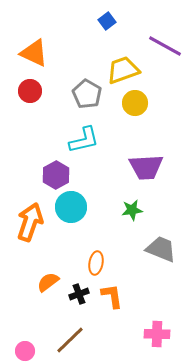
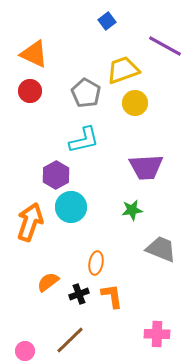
orange triangle: moved 1 px down
gray pentagon: moved 1 px left, 1 px up
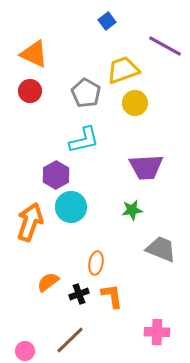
pink cross: moved 2 px up
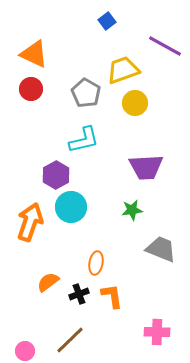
red circle: moved 1 px right, 2 px up
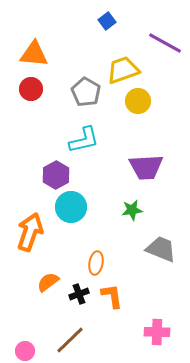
purple line: moved 3 px up
orange triangle: rotated 20 degrees counterclockwise
gray pentagon: moved 1 px up
yellow circle: moved 3 px right, 2 px up
orange arrow: moved 10 px down
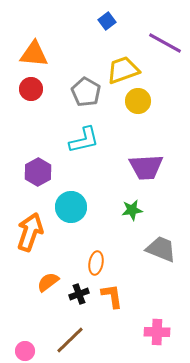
purple hexagon: moved 18 px left, 3 px up
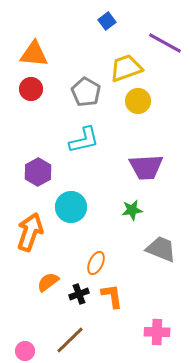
yellow trapezoid: moved 3 px right, 2 px up
orange ellipse: rotated 15 degrees clockwise
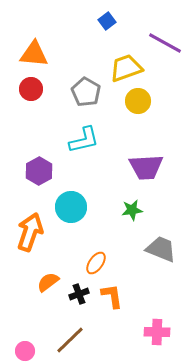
purple hexagon: moved 1 px right, 1 px up
orange ellipse: rotated 10 degrees clockwise
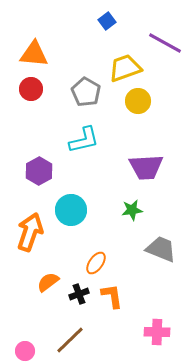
yellow trapezoid: moved 1 px left
cyan circle: moved 3 px down
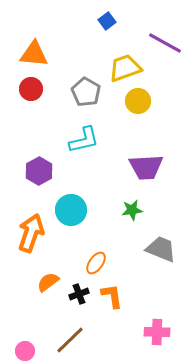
orange arrow: moved 1 px right, 1 px down
